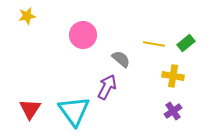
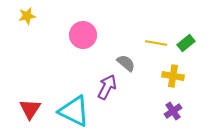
yellow line: moved 2 px right, 1 px up
gray semicircle: moved 5 px right, 4 px down
cyan triangle: rotated 28 degrees counterclockwise
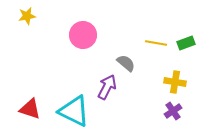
green rectangle: rotated 18 degrees clockwise
yellow cross: moved 2 px right, 6 px down
red triangle: rotated 45 degrees counterclockwise
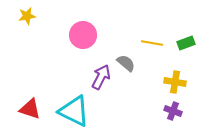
yellow line: moved 4 px left
purple arrow: moved 6 px left, 10 px up
purple cross: rotated 36 degrees counterclockwise
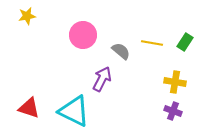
green rectangle: moved 1 px left, 1 px up; rotated 36 degrees counterclockwise
gray semicircle: moved 5 px left, 12 px up
purple arrow: moved 1 px right, 2 px down
red triangle: moved 1 px left, 1 px up
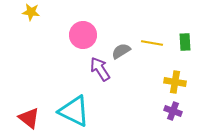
yellow star: moved 4 px right, 4 px up; rotated 18 degrees clockwise
green rectangle: rotated 36 degrees counterclockwise
gray semicircle: rotated 72 degrees counterclockwise
purple arrow: moved 2 px left, 10 px up; rotated 60 degrees counterclockwise
red triangle: moved 10 px down; rotated 20 degrees clockwise
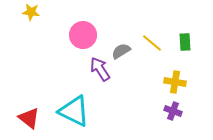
yellow line: rotated 30 degrees clockwise
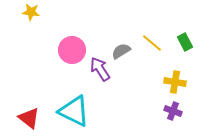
pink circle: moved 11 px left, 15 px down
green rectangle: rotated 24 degrees counterclockwise
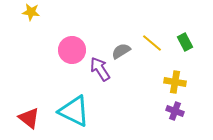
purple cross: moved 2 px right
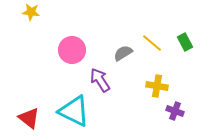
gray semicircle: moved 2 px right, 2 px down
purple arrow: moved 11 px down
yellow cross: moved 18 px left, 4 px down
